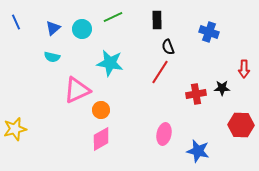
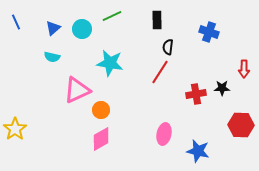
green line: moved 1 px left, 1 px up
black semicircle: rotated 28 degrees clockwise
yellow star: rotated 20 degrees counterclockwise
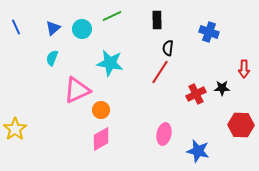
blue line: moved 5 px down
black semicircle: moved 1 px down
cyan semicircle: moved 1 px down; rotated 98 degrees clockwise
red cross: rotated 18 degrees counterclockwise
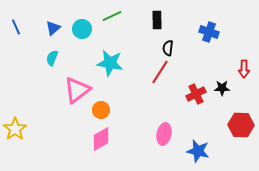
pink triangle: rotated 12 degrees counterclockwise
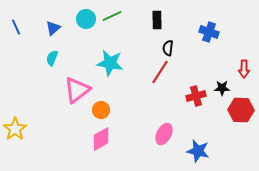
cyan circle: moved 4 px right, 10 px up
red cross: moved 2 px down; rotated 12 degrees clockwise
red hexagon: moved 15 px up
pink ellipse: rotated 15 degrees clockwise
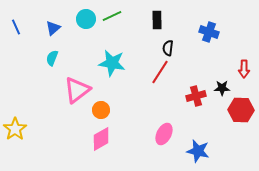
cyan star: moved 2 px right
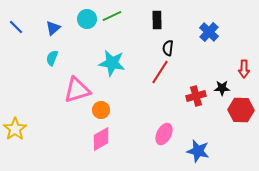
cyan circle: moved 1 px right
blue line: rotated 21 degrees counterclockwise
blue cross: rotated 24 degrees clockwise
pink triangle: rotated 20 degrees clockwise
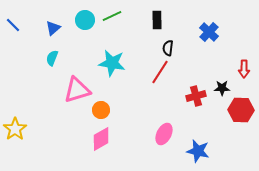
cyan circle: moved 2 px left, 1 px down
blue line: moved 3 px left, 2 px up
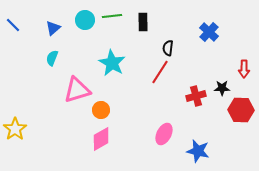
green line: rotated 18 degrees clockwise
black rectangle: moved 14 px left, 2 px down
cyan star: rotated 20 degrees clockwise
